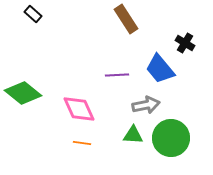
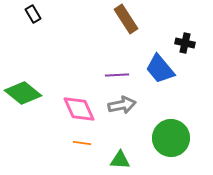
black rectangle: rotated 18 degrees clockwise
black cross: rotated 18 degrees counterclockwise
gray arrow: moved 24 px left
green triangle: moved 13 px left, 25 px down
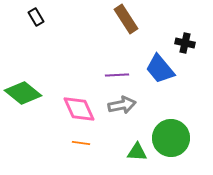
black rectangle: moved 3 px right, 3 px down
orange line: moved 1 px left
green triangle: moved 17 px right, 8 px up
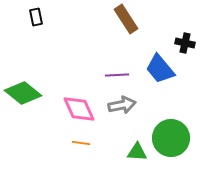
black rectangle: rotated 18 degrees clockwise
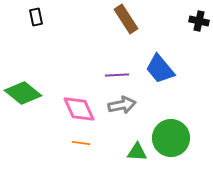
black cross: moved 14 px right, 22 px up
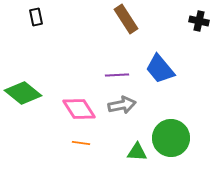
pink diamond: rotated 8 degrees counterclockwise
